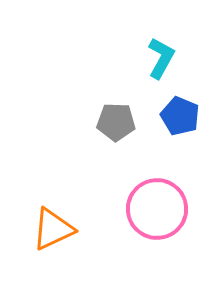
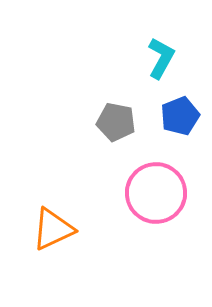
blue pentagon: rotated 27 degrees clockwise
gray pentagon: rotated 9 degrees clockwise
pink circle: moved 1 px left, 16 px up
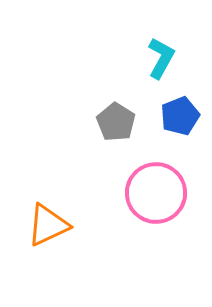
gray pentagon: rotated 21 degrees clockwise
orange triangle: moved 5 px left, 4 px up
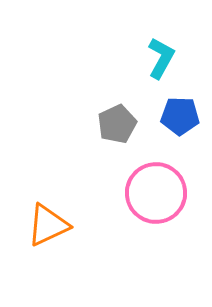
blue pentagon: rotated 24 degrees clockwise
gray pentagon: moved 1 px right, 2 px down; rotated 15 degrees clockwise
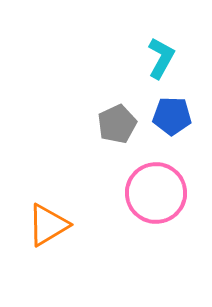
blue pentagon: moved 8 px left
orange triangle: rotated 6 degrees counterclockwise
